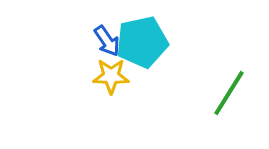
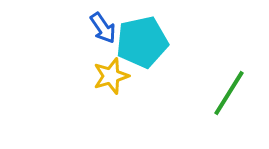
blue arrow: moved 4 px left, 13 px up
yellow star: rotated 18 degrees counterclockwise
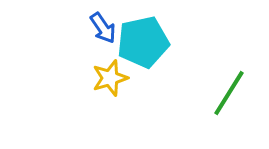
cyan pentagon: moved 1 px right
yellow star: moved 1 px left, 2 px down
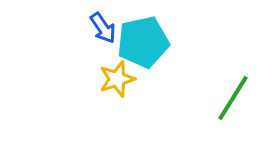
yellow star: moved 7 px right, 1 px down
green line: moved 4 px right, 5 px down
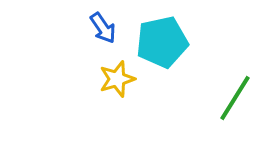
cyan pentagon: moved 19 px right
green line: moved 2 px right
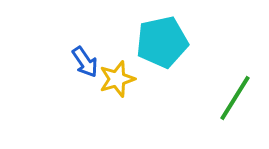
blue arrow: moved 18 px left, 34 px down
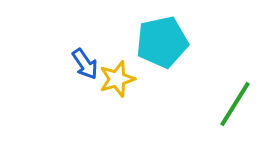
blue arrow: moved 2 px down
green line: moved 6 px down
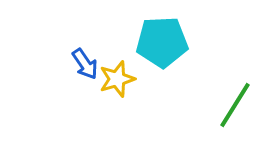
cyan pentagon: rotated 9 degrees clockwise
green line: moved 1 px down
